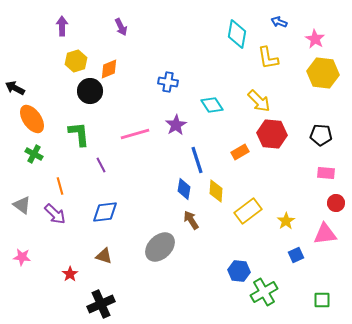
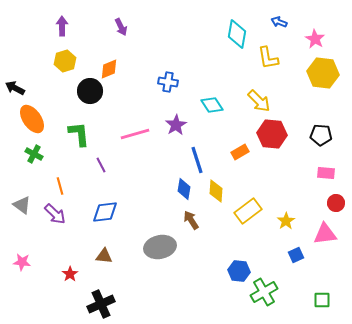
yellow hexagon at (76, 61): moved 11 px left
gray ellipse at (160, 247): rotated 32 degrees clockwise
brown triangle at (104, 256): rotated 12 degrees counterclockwise
pink star at (22, 257): moved 5 px down
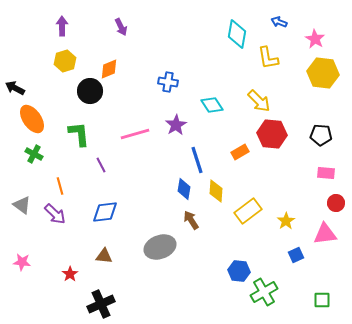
gray ellipse at (160, 247): rotated 8 degrees counterclockwise
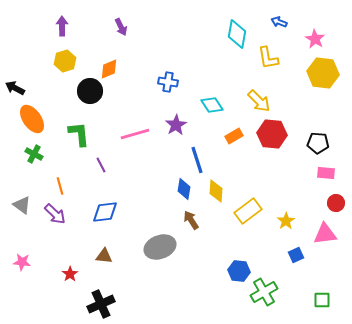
black pentagon at (321, 135): moved 3 px left, 8 px down
orange rectangle at (240, 152): moved 6 px left, 16 px up
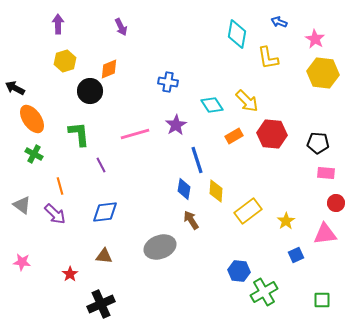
purple arrow at (62, 26): moved 4 px left, 2 px up
yellow arrow at (259, 101): moved 12 px left
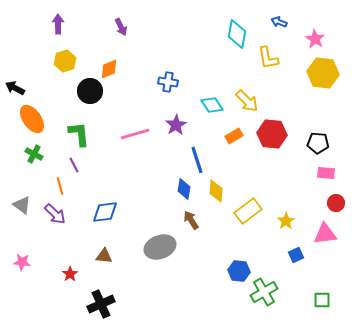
purple line at (101, 165): moved 27 px left
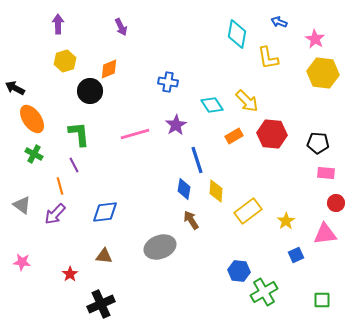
purple arrow at (55, 214): rotated 90 degrees clockwise
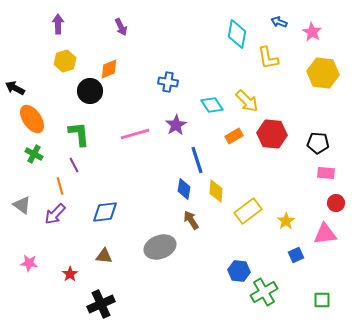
pink star at (315, 39): moved 3 px left, 7 px up
pink star at (22, 262): moved 7 px right, 1 px down
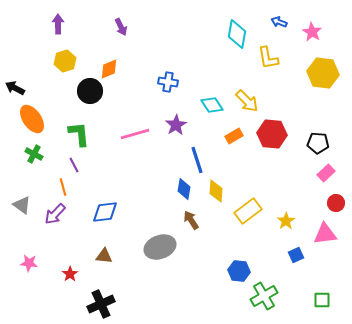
pink rectangle at (326, 173): rotated 48 degrees counterclockwise
orange line at (60, 186): moved 3 px right, 1 px down
green cross at (264, 292): moved 4 px down
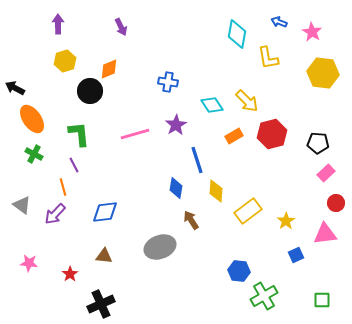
red hexagon at (272, 134): rotated 20 degrees counterclockwise
blue diamond at (184, 189): moved 8 px left, 1 px up
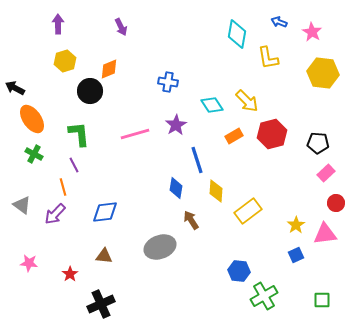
yellow star at (286, 221): moved 10 px right, 4 px down
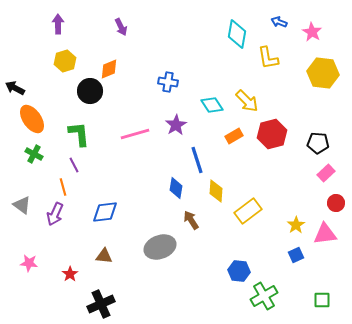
purple arrow at (55, 214): rotated 20 degrees counterclockwise
